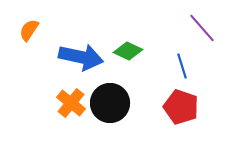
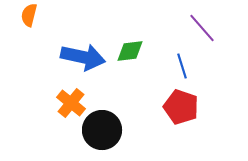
orange semicircle: moved 15 px up; rotated 20 degrees counterclockwise
green diamond: moved 2 px right; rotated 32 degrees counterclockwise
blue arrow: moved 2 px right
black circle: moved 8 px left, 27 px down
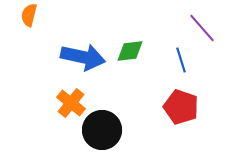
blue line: moved 1 px left, 6 px up
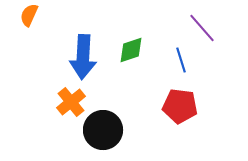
orange semicircle: rotated 10 degrees clockwise
green diamond: moved 1 px right, 1 px up; rotated 12 degrees counterclockwise
blue arrow: rotated 81 degrees clockwise
orange cross: moved 1 px up; rotated 12 degrees clockwise
red pentagon: moved 1 px left, 1 px up; rotated 12 degrees counterclockwise
black circle: moved 1 px right
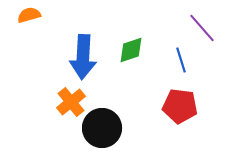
orange semicircle: rotated 50 degrees clockwise
black circle: moved 1 px left, 2 px up
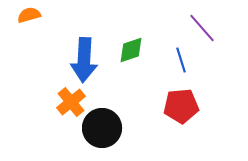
blue arrow: moved 1 px right, 3 px down
red pentagon: moved 1 px right; rotated 12 degrees counterclockwise
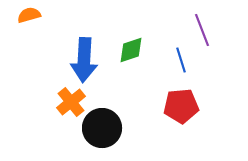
purple line: moved 2 px down; rotated 20 degrees clockwise
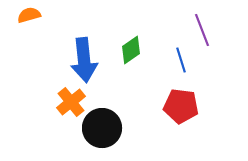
green diamond: rotated 16 degrees counterclockwise
blue arrow: rotated 9 degrees counterclockwise
red pentagon: rotated 12 degrees clockwise
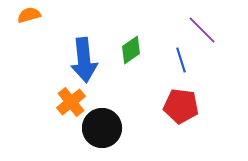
purple line: rotated 24 degrees counterclockwise
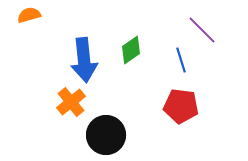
black circle: moved 4 px right, 7 px down
